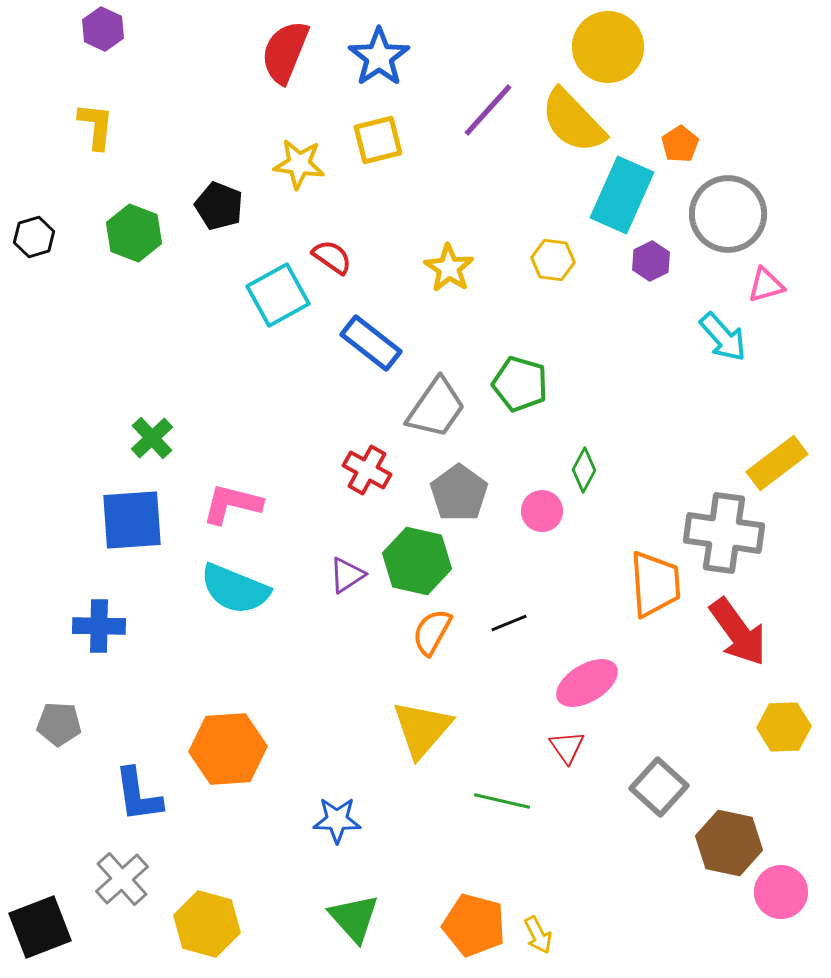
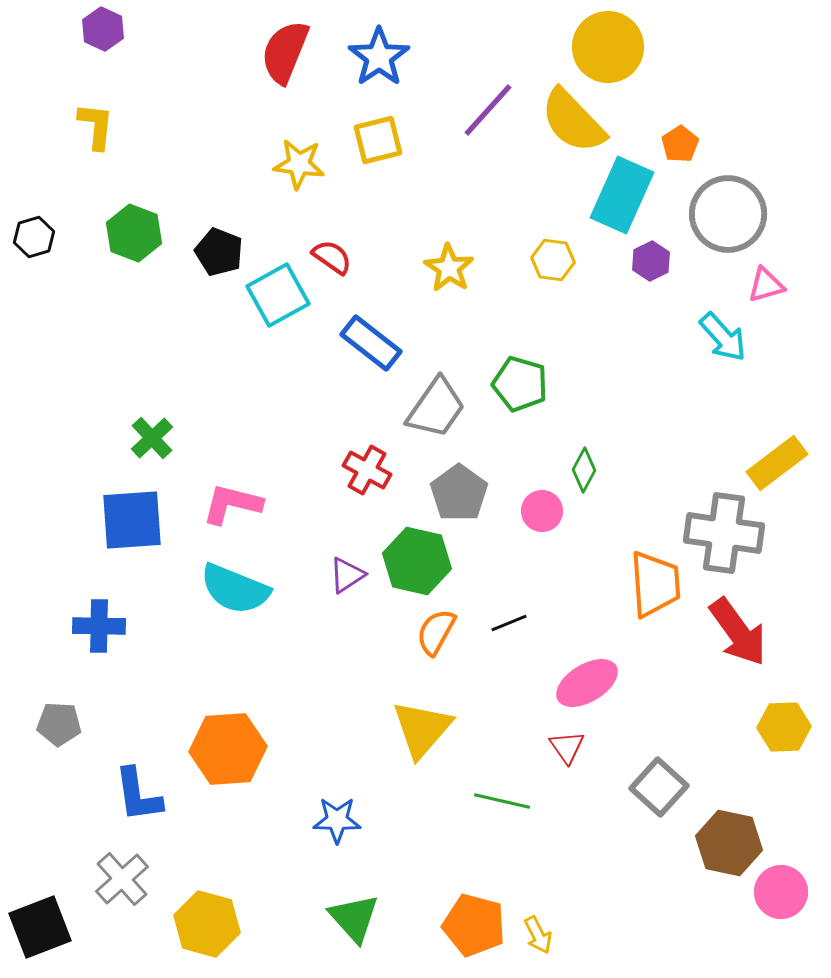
black pentagon at (219, 206): moved 46 px down
orange semicircle at (432, 632): moved 4 px right
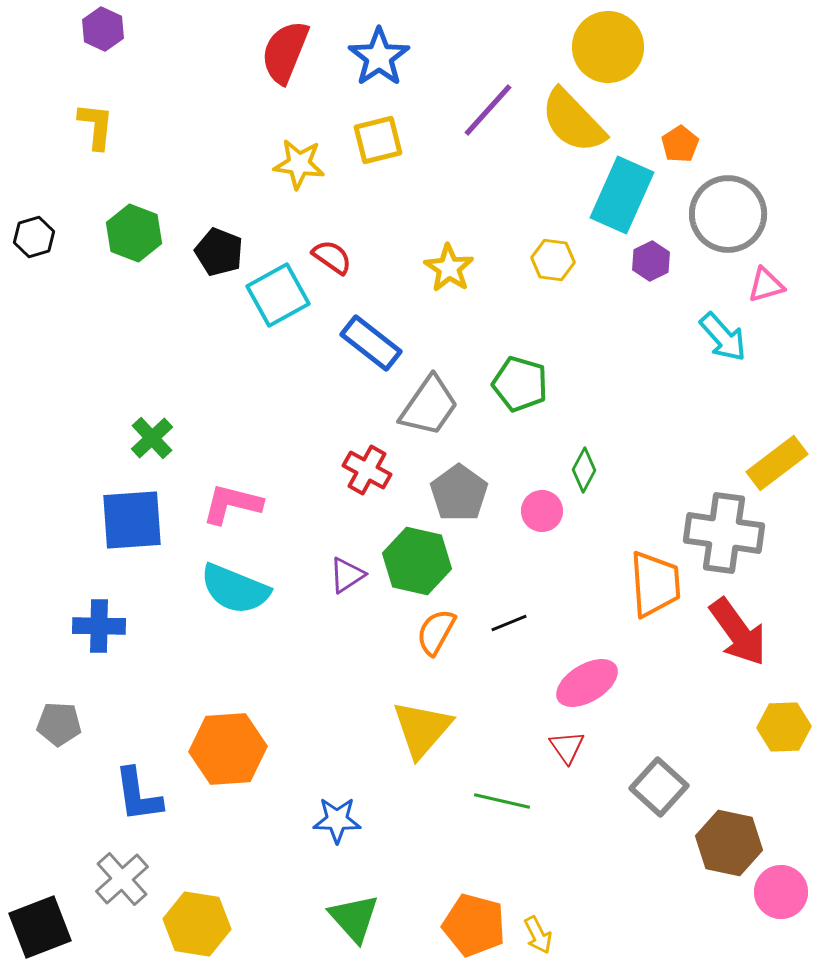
gray trapezoid at (436, 408): moved 7 px left, 2 px up
yellow hexagon at (207, 924): moved 10 px left; rotated 6 degrees counterclockwise
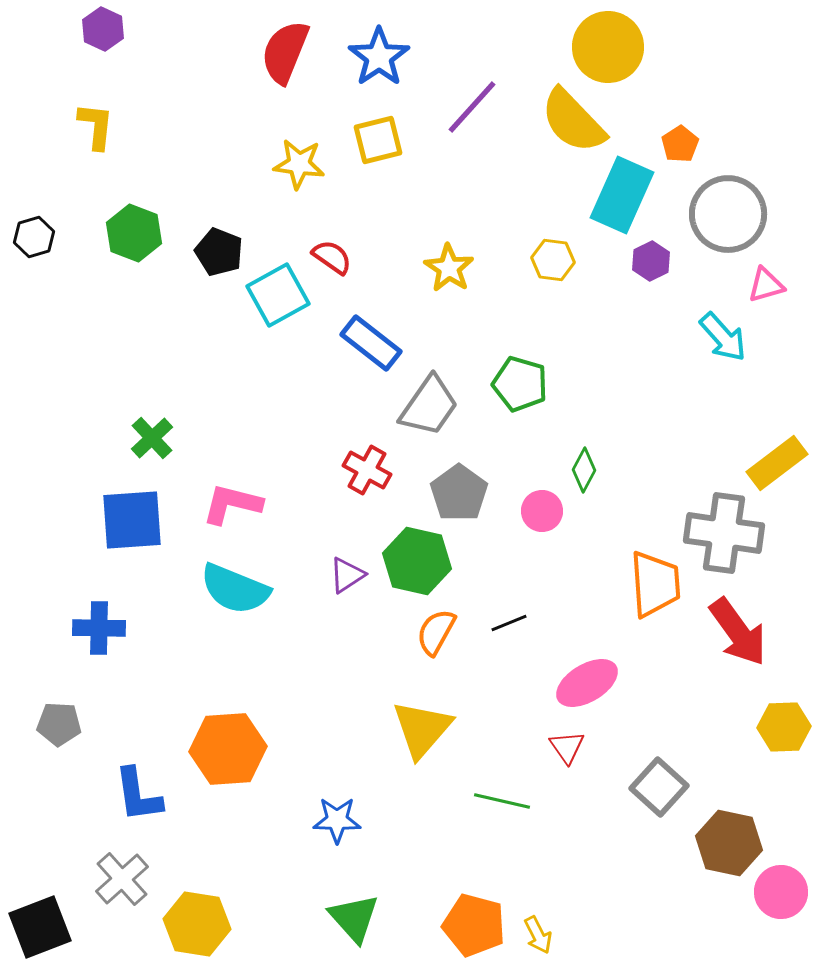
purple line at (488, 110): moved 16 px left, 3 px up
blue cross at (99, 626): moved 2 px down
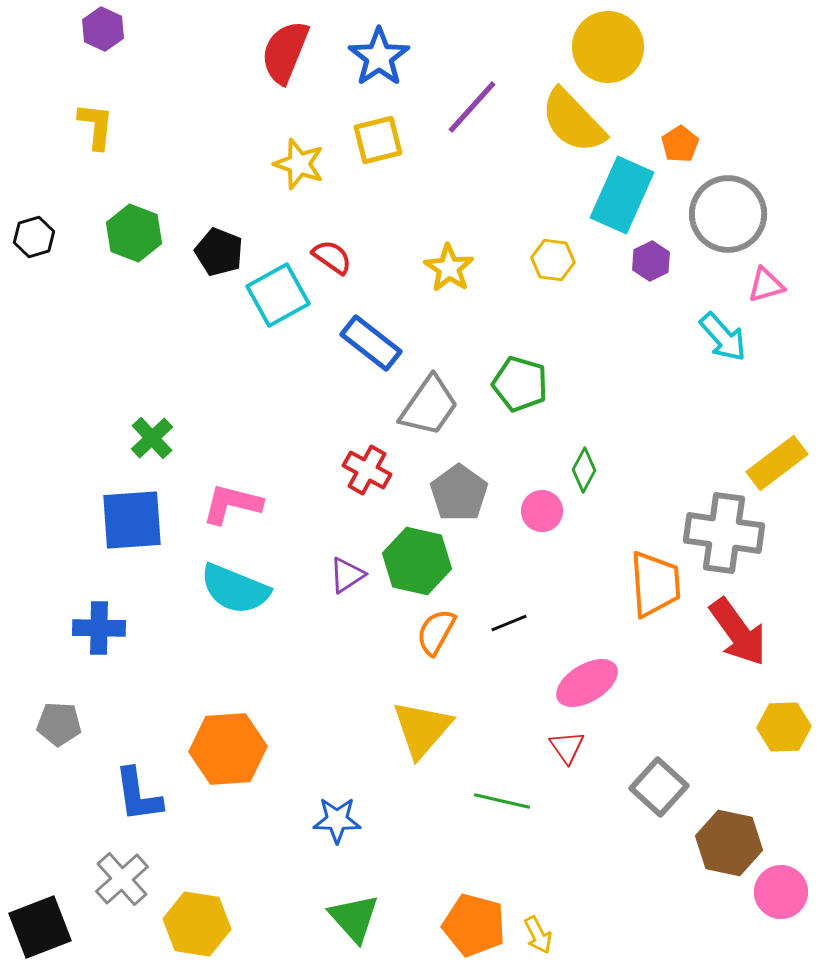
yellow star at (299, 164): rotated 12 degrees clockwise
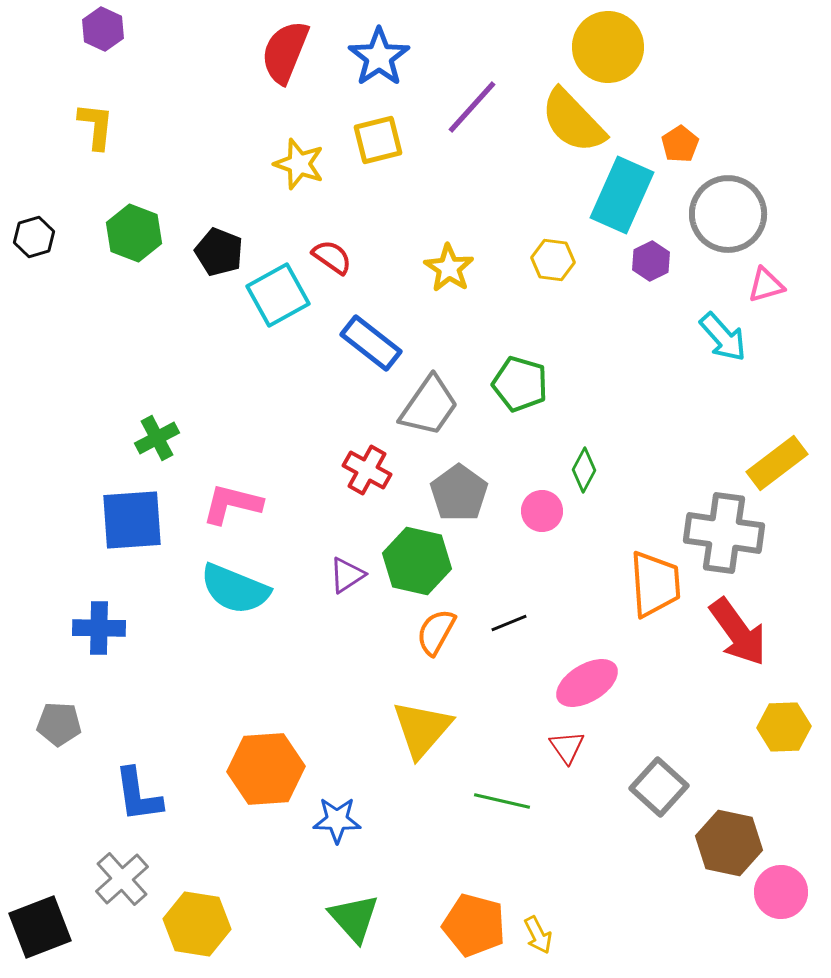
green cross at (152, 438): moved 5 px right; rotated 15 degrees clockwise
orange hexagon at (228, 749): moved 38 px right, 20 px down
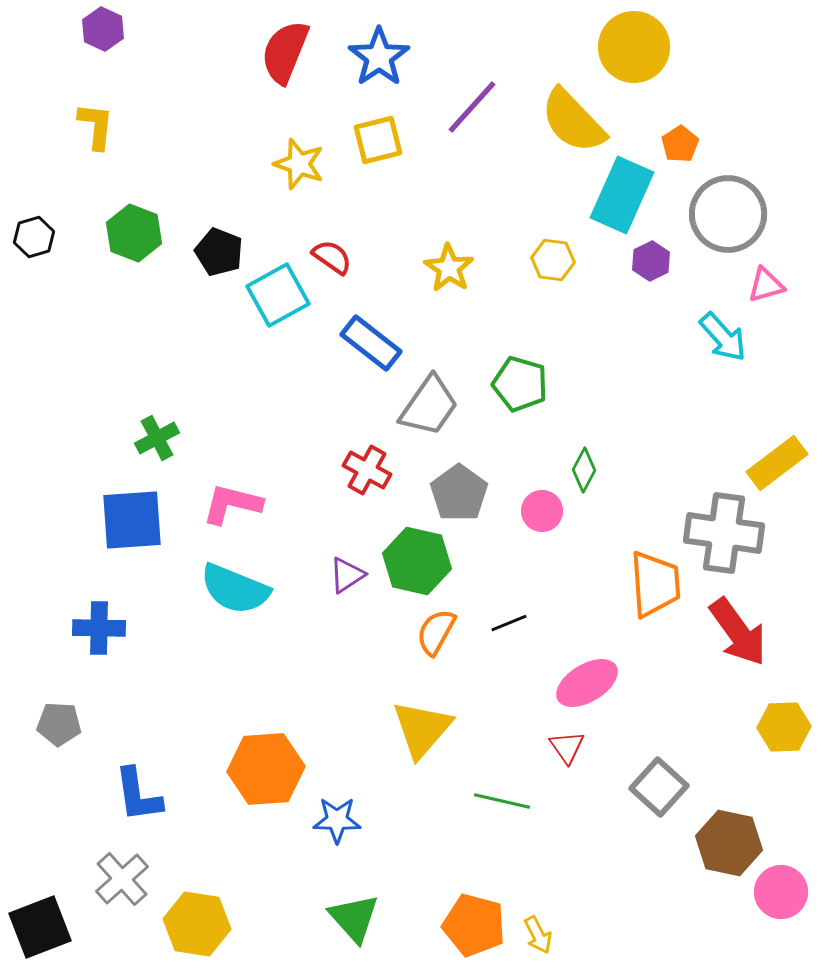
yellow circle at (608, 47): moved 26 px right
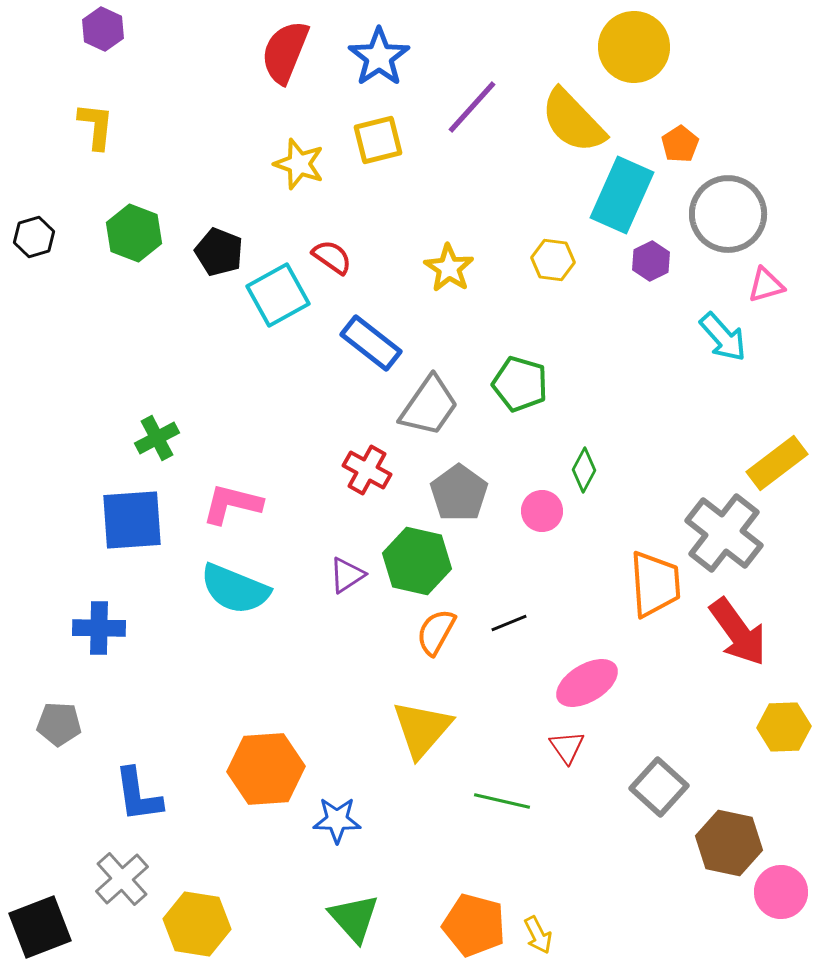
gray cross at (724, 533): rotated 30 degrees clockwise
